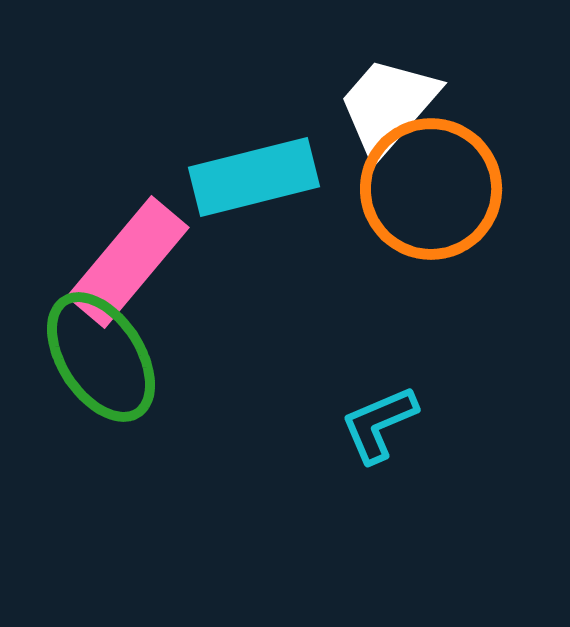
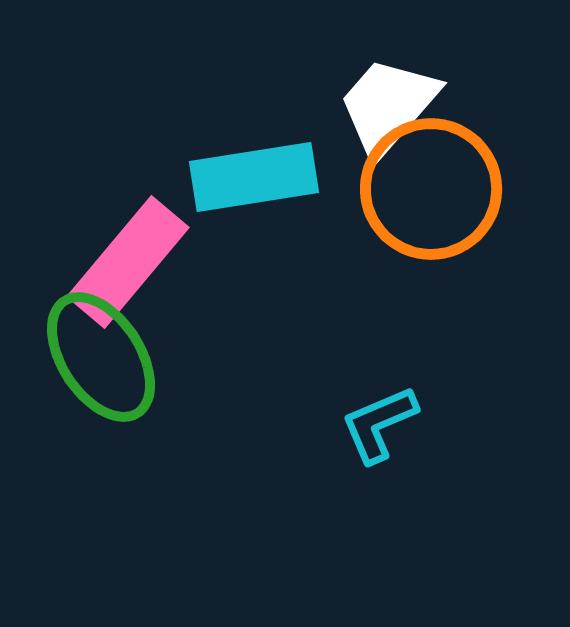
cyan rectangle: rotated 5 degrees clockwise
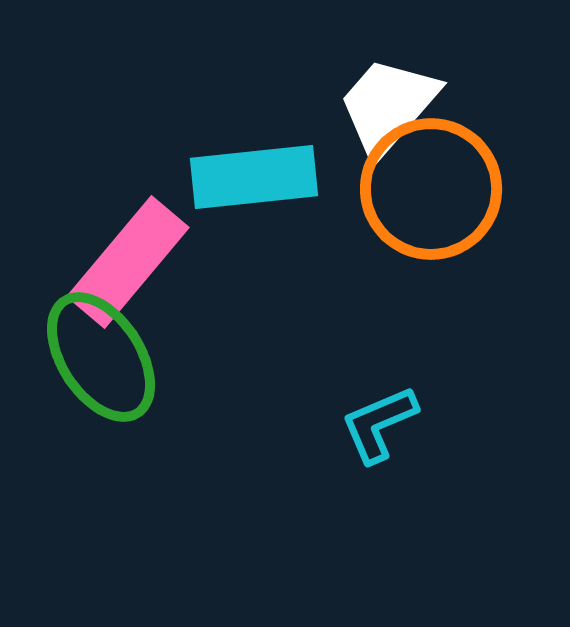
cyan rectangle: rotated 3 degrees clockwise
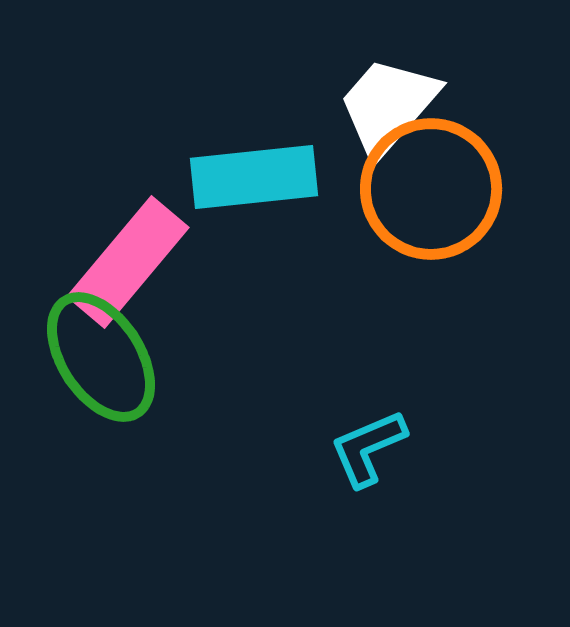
cyan L-shape: moved 11 px left, 24 px down
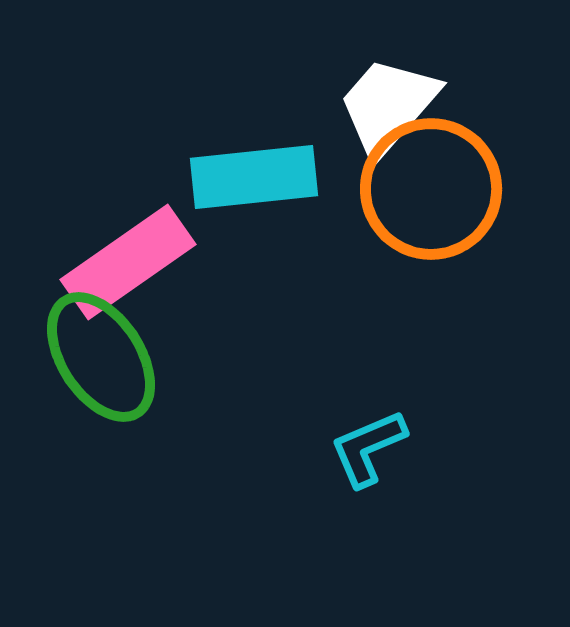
pink rectangle: rotated 15 degrees clockwise
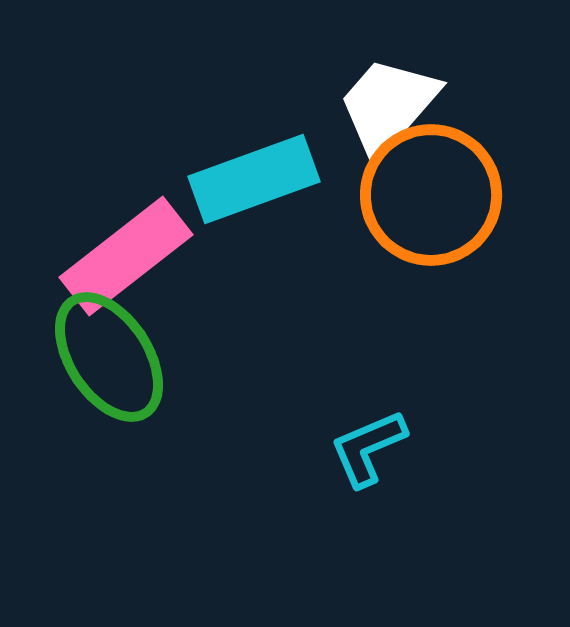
cyan rectangle: moved 2 px down; rotated 14 degrees counterclockwise
orange circle: moved 6 px down
pink rectangle: moved 2 px left, 6 px up; rotated 3 degrees counterclockwise
green ellipse: moved 8 px right
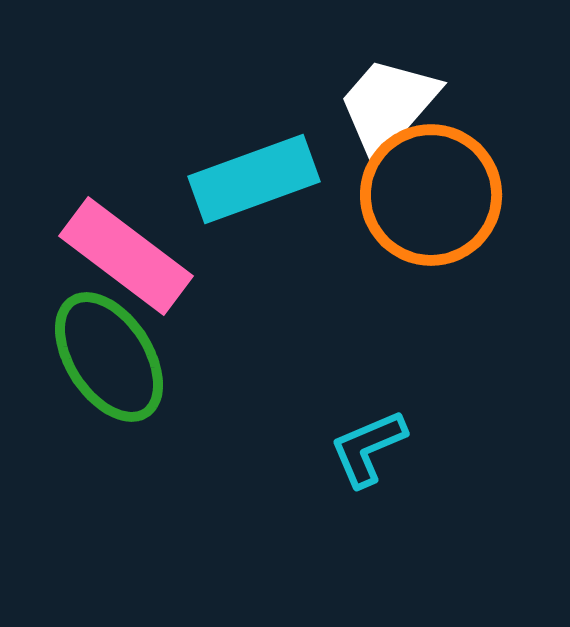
pink rectangle: rotated 75 degrees clockwise
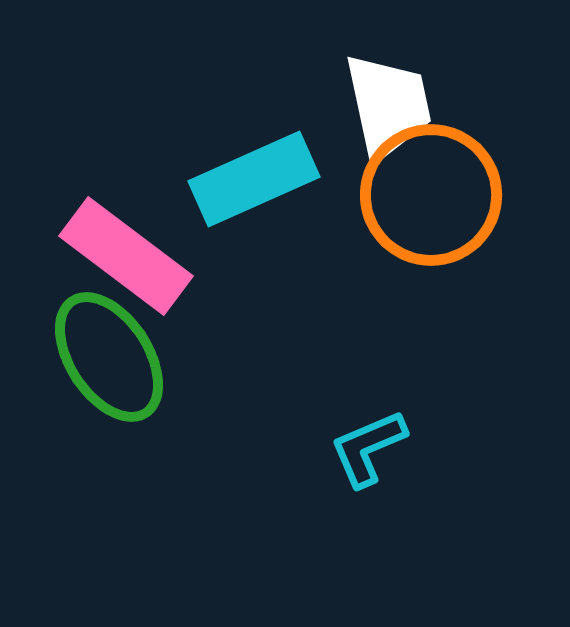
white trapezoid: rotated 127 degrees clockwise
cyan rectangle: rotated 4 degrees counterclockwise
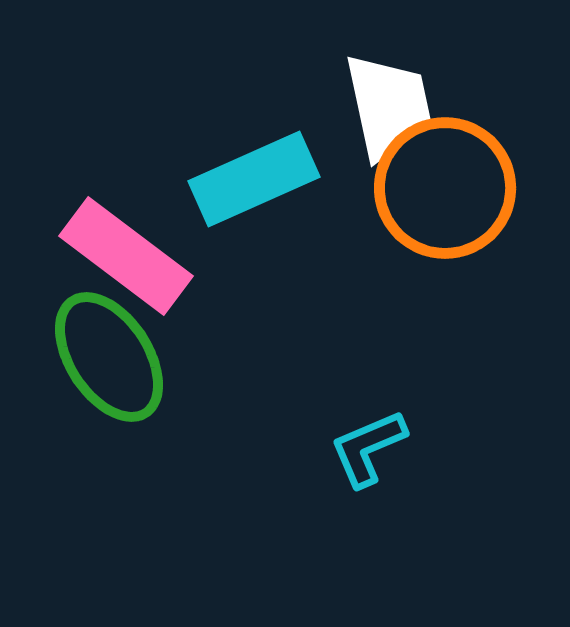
orange circle: moved 14 px right, 7 px up
